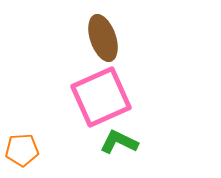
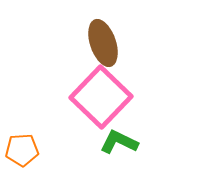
brown ellipse: moved 5 px down
pink square: rotated 22 degrees counterclockwise
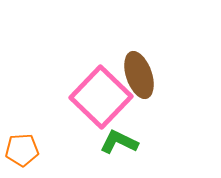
brown ellipse: moved 36 px right, 32 px down
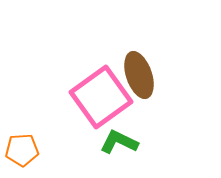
pink square: rotated 10 degrees clockwise
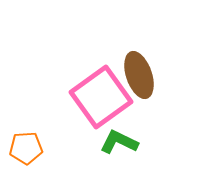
orange pentagon: moved 4 px right, 2 px up
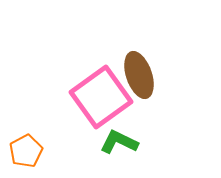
orange pentagon: moved 3 px down; rotated 24 degrees counterclockwise
